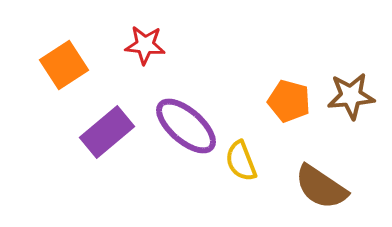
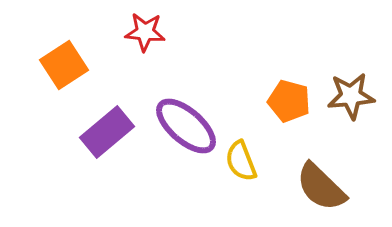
red star: moved 13 px up
brown semicircle: rotated 10 degrees clockwise
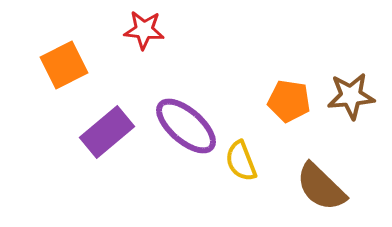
red star: moved 1 px left, 2 px up
orange square: rotated 6 degrees clockwise
orange pentagon: rotated 6 degrees counterclockwise
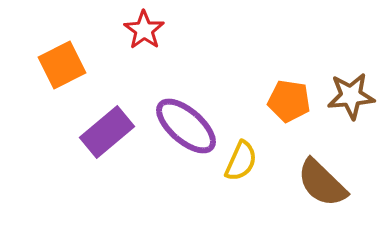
red star: rotated 30 degrees clockwise
orange square: moved 2 px left
yellow semicircle: rotated 135 degrees counterclockwise
brown semicircle: moved 1 px right, 4 px up
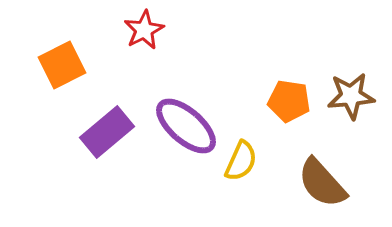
red star: rotated 9 degrees clockwise
brown semicircle: rotated 4 degrees clockwise
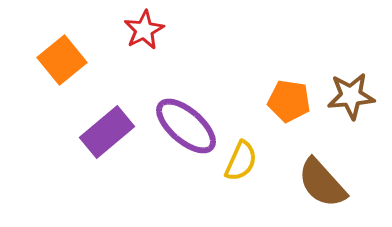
orange square: moved 5 px up; rotated 12 degrees counterclockwise
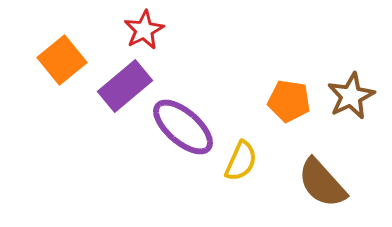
brown star: rotated 21 degrees counterclockwise
purple ellipse: moved 3 px left, 1 px down
purple rectangle: moved 18 px right, 46 px up
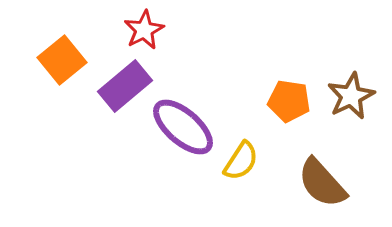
yellow semicircle: rotated 9 degrees clockwise
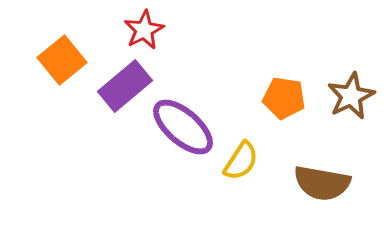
orange pentagon: moved 5 px left, 3 px up
brown semicircle: rotated 38 degrees counterclockwise
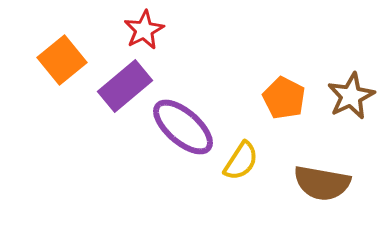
orange pentagon: rotated 18 degrees clockwise
